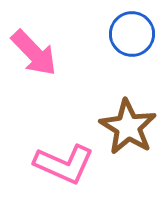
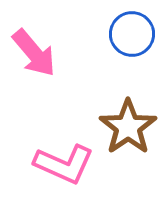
pink arrow: rotated 4 degrees clockwise
brown star: rotated 6 degrees clockwise
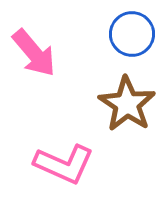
brown star: moved 1 px left, 23 px up; rotated 4 degrees counterclockwise
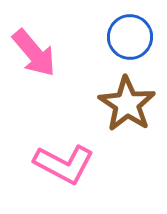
blue circle: moved 2 px left, 3 px down
pink L-shape: rotated 4 degrees clockwise
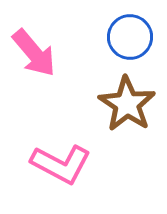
pink L-shape: moved 3 px left
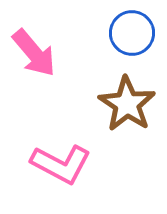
blue circle: moved 2 px right, 4 px up
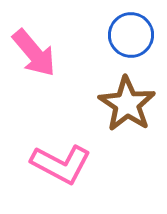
blue circle: moved 1 px left, 2 px down
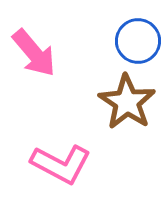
blue circle: moved 7 px right, 6 px down
brown star: moved 2 px up
